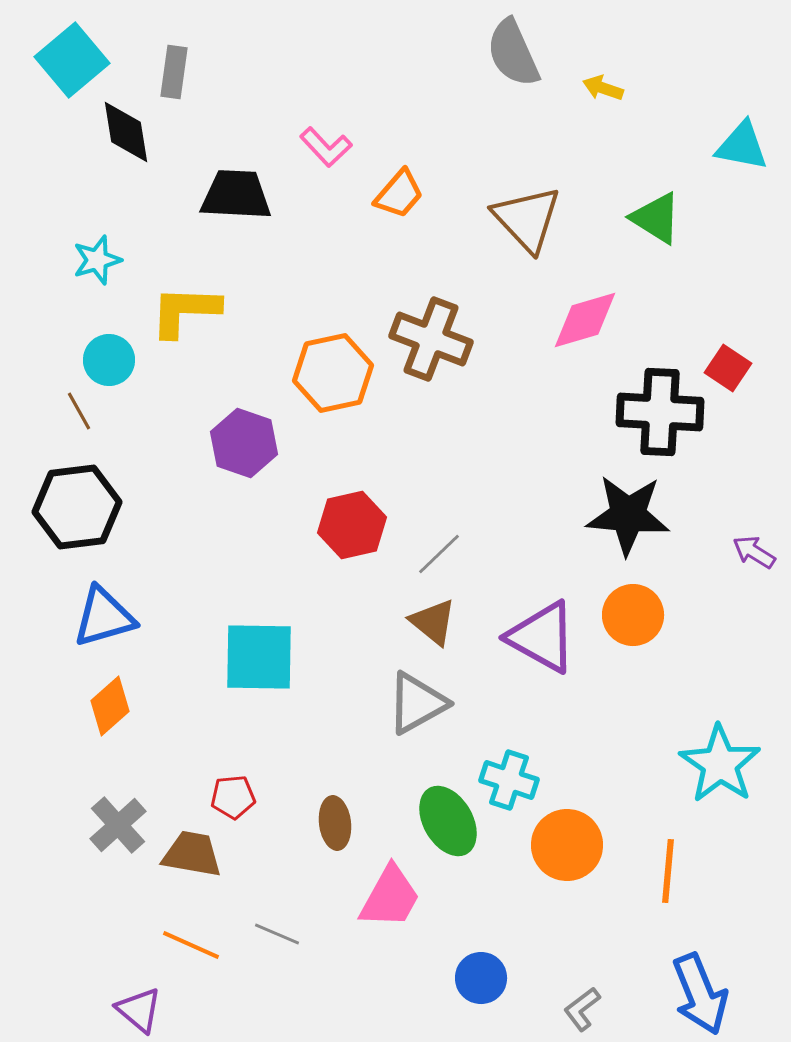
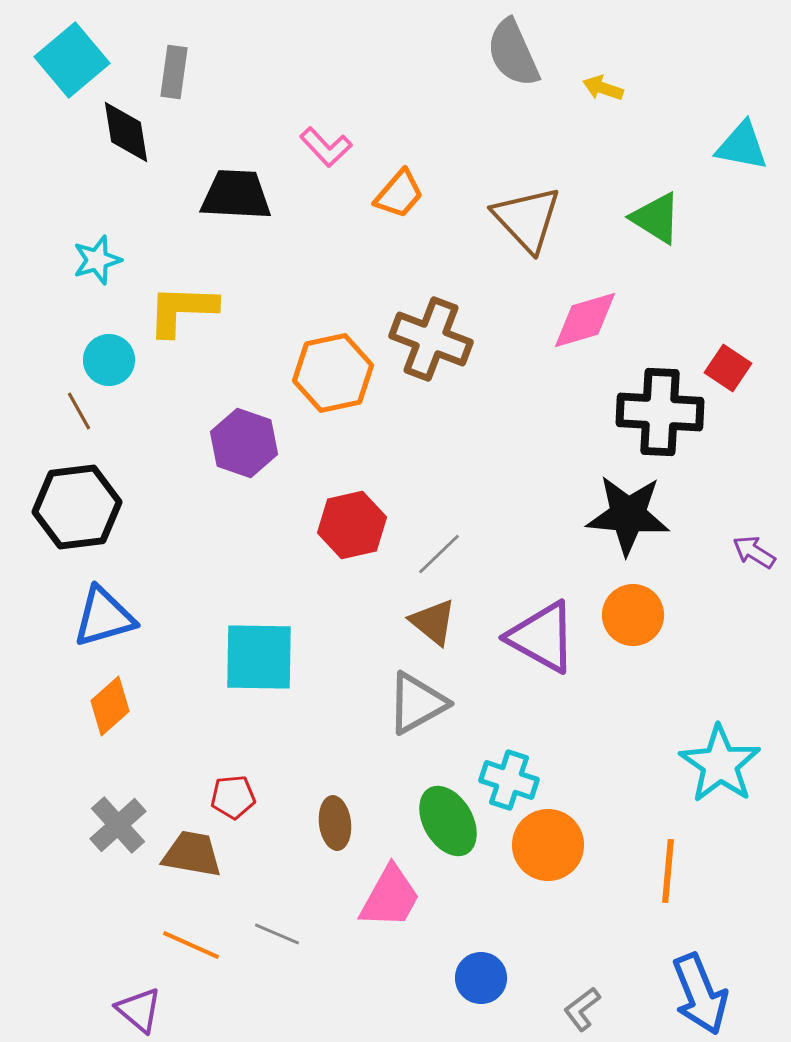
yellow L-shape at (185, 311): moved 3 px left, 1 px up
orange circle at (567, 845): moved 19 px left
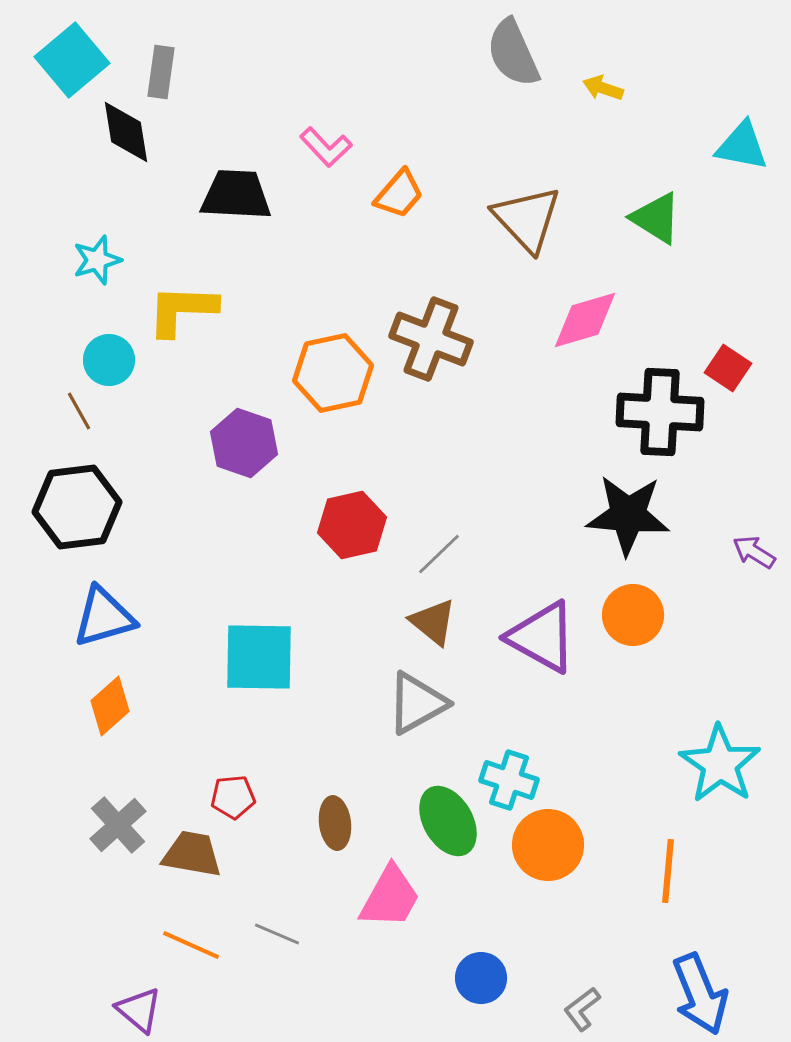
gray rectangle at (174, 72): moved 13 px left
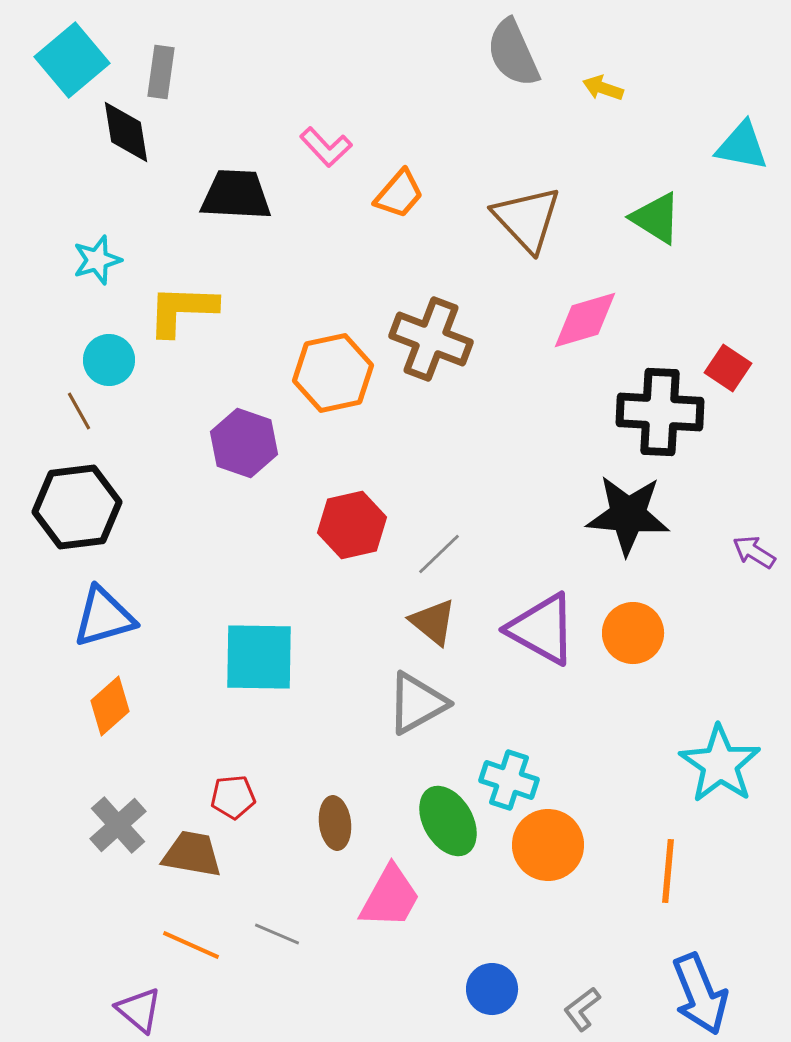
orange circle at (633, 615): moved 18 px down
purple triangle at (542, 637): moved 8 px up
blue circle at (481, 978): moved 11 px right, 11 px down
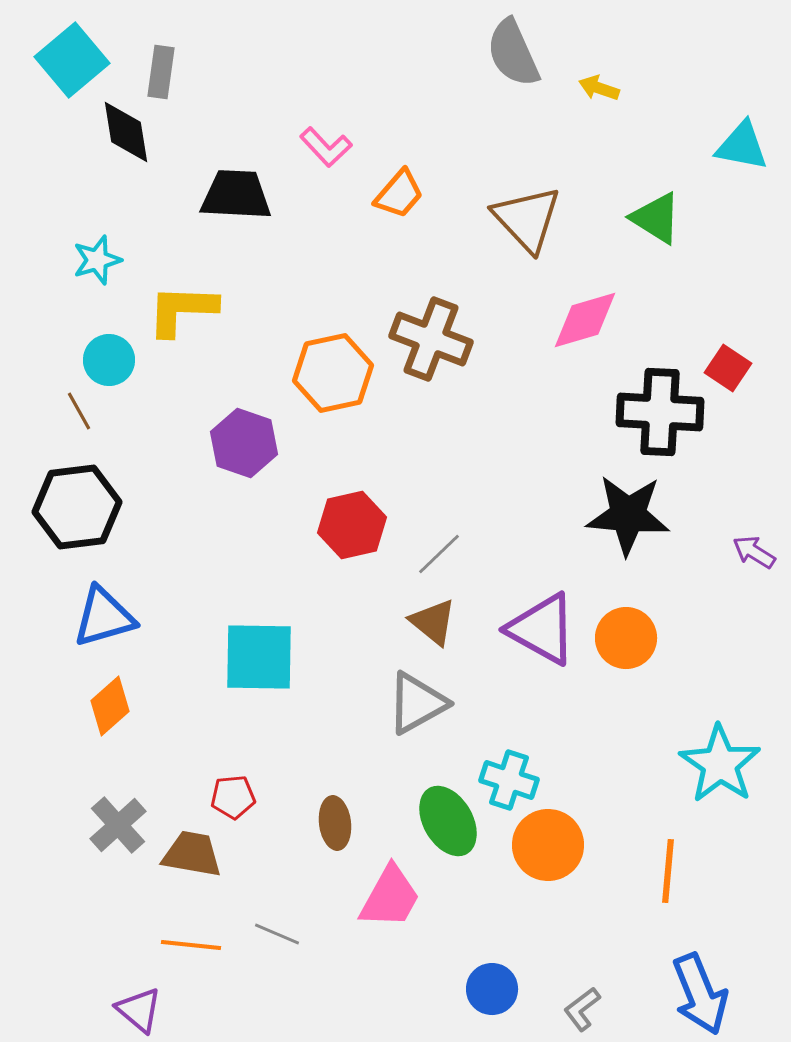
yellow arrow at (603, 88): moved 4 px left
orange circle at (633, 633): moved 7 px left, 5 px down
orange line at (191, 945): rotated 18 degrees counterclockwise
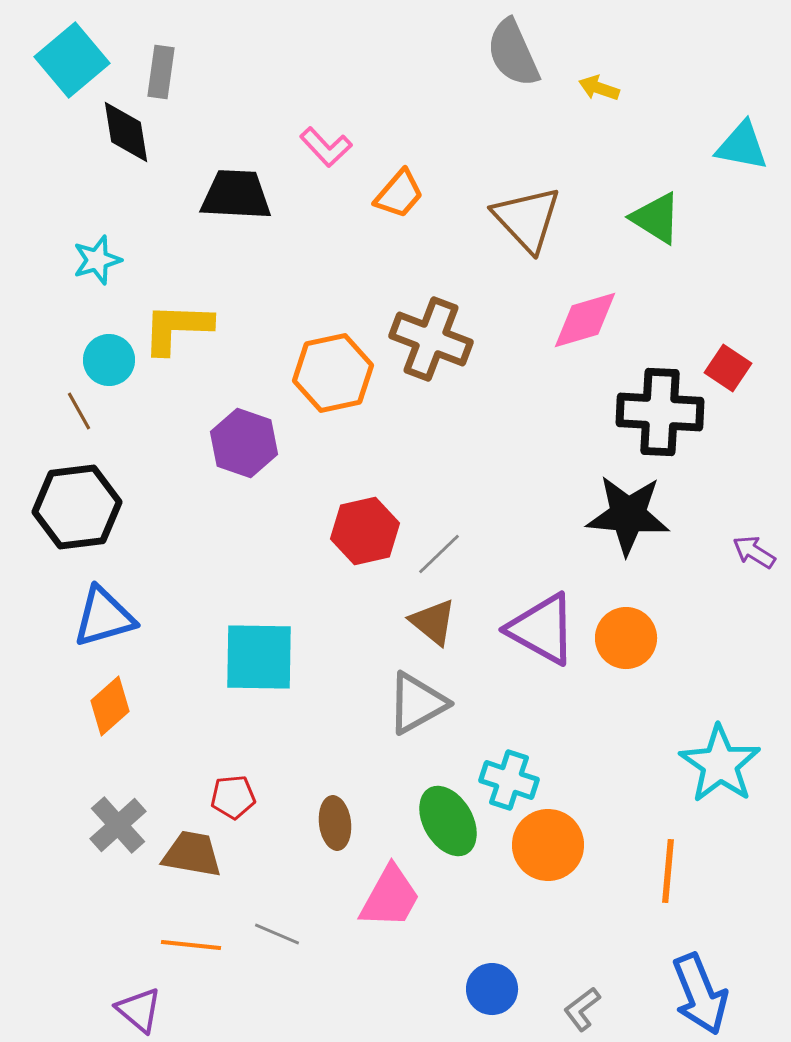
yellow L-shape at (182, 310): moved 5 px left, 18 px down
red hexagon at (352, 525): moved 13 px right, 6 px down
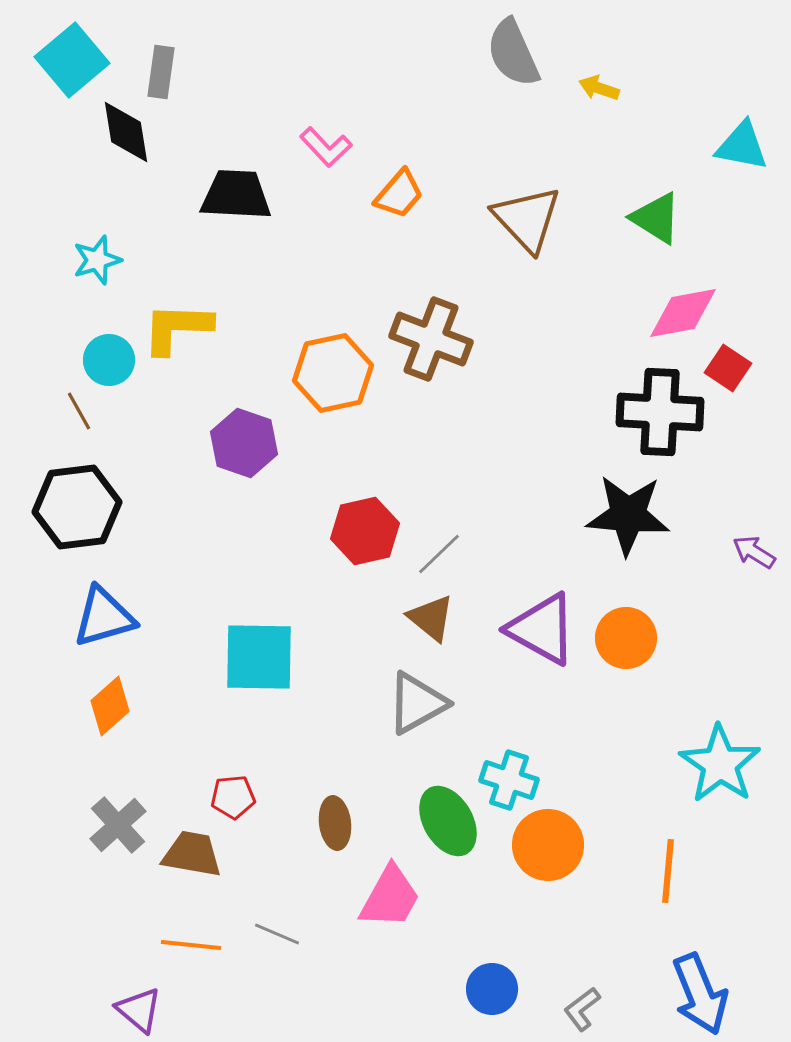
pink diamond at (585, 320): moved 98 px right, 7 px up; rotated 6 degrees clockwise
brown triangle at (433, 622): moved 2 px left, 4 px up
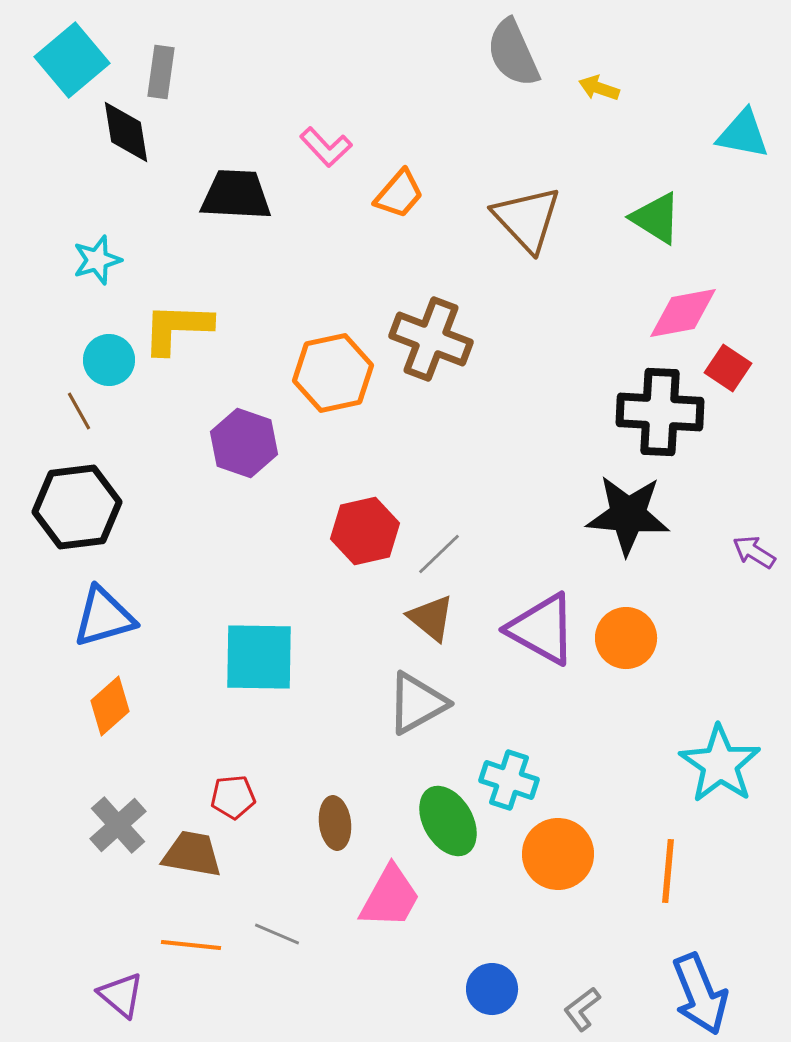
cyan triangle at (742, 146): moved 1 px right, 12 px up
orange circle at (548, 845): moved 10 px right, 9 px down
purple triangle at (139, 1010): moved 18 px left, 15 px up
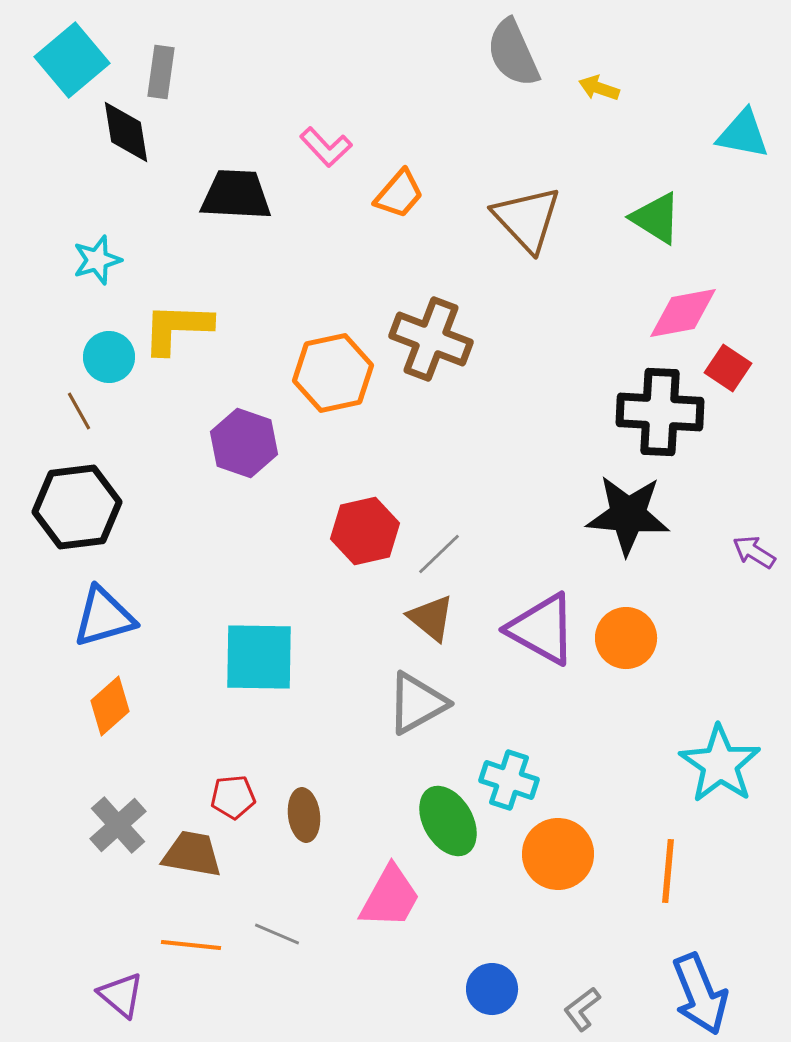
cyan circle at (109, 360): moved 3 px up
brown ellipse at (335, 823): moved 31 px left, 8 px up
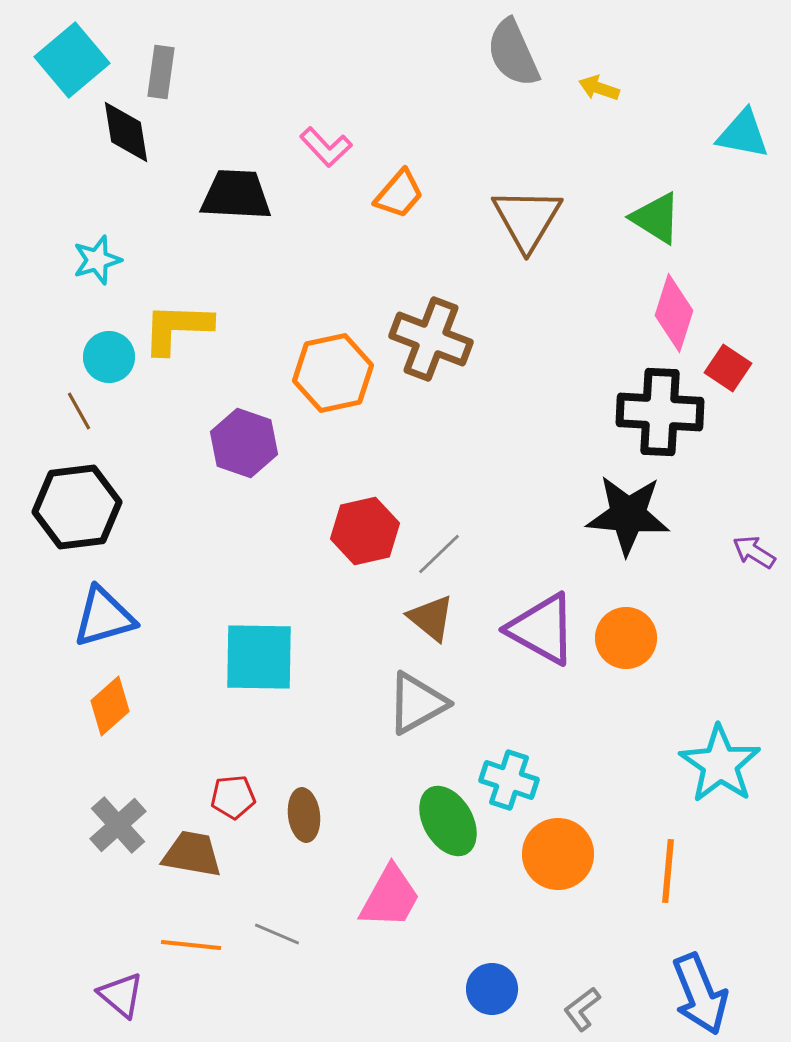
brown triangle at (527, 219): rotated 14 degrees clockwise
pink diamond at (683, 313): moved 9 px left; rotated 62 degrees counterclockwise
